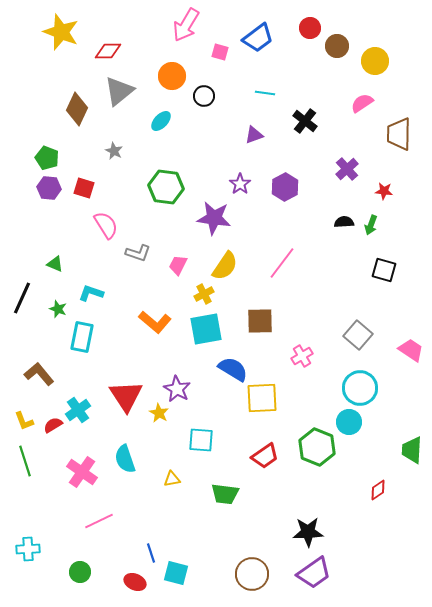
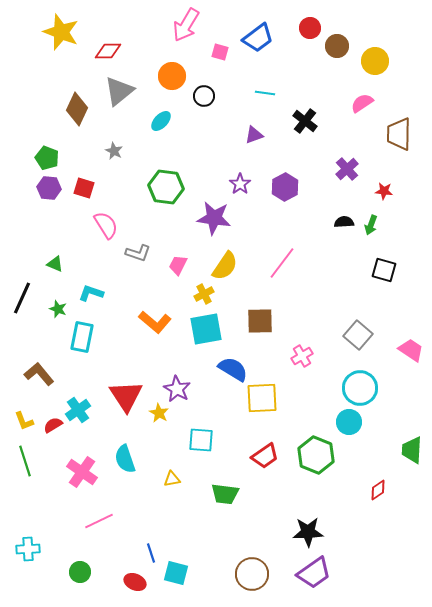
green hexagon at (317, 447): moved 1 px left, 8 px down
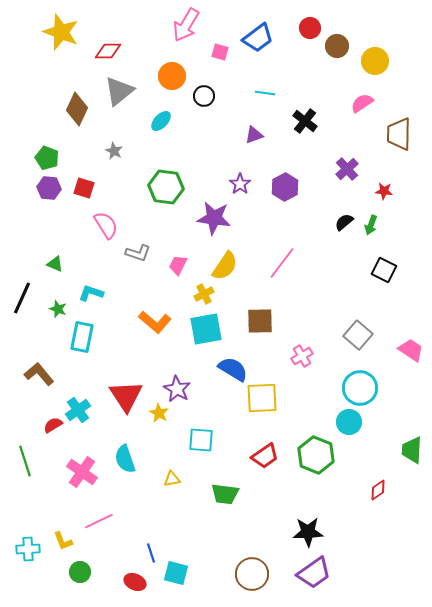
black semicircle at (344, 222): rotated 36 degrees counterclockwise
black square at (384, 270): rotated 10 degrees clockwise
yellow L-shape at (24, 421): moved 39 px right, 120 px down
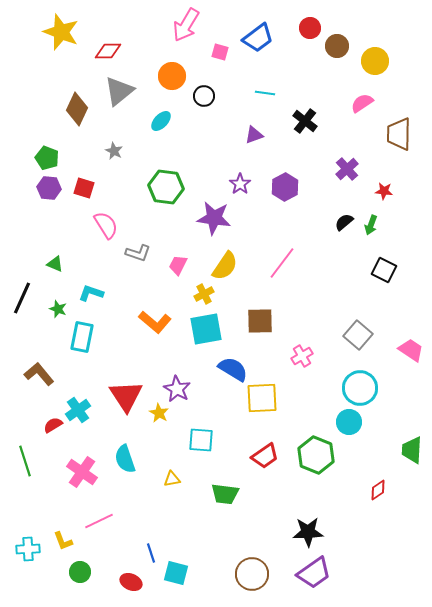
red ellipse at (135, 582): moved 4 px left
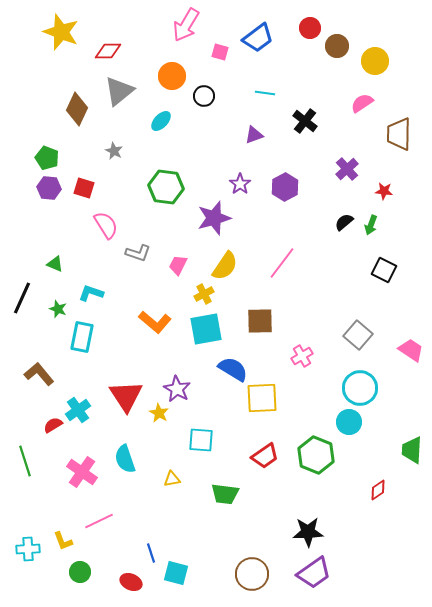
purple star at (214, 218): rotated 24 degrees counterclockwise
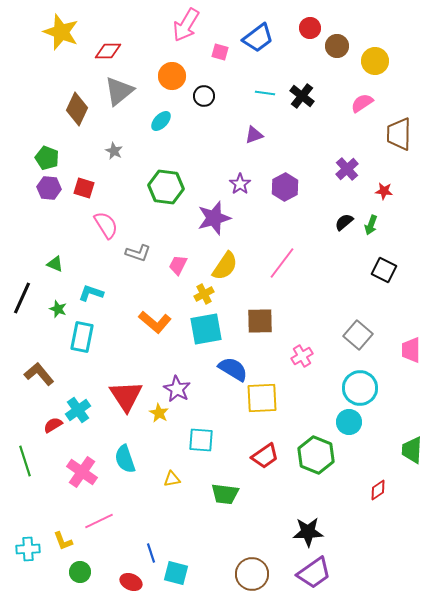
black cross at (305, 121): moved 3 px left, 25 px up
pink trapezoid at (411, 350): rotated 124 degrees counterclockwise
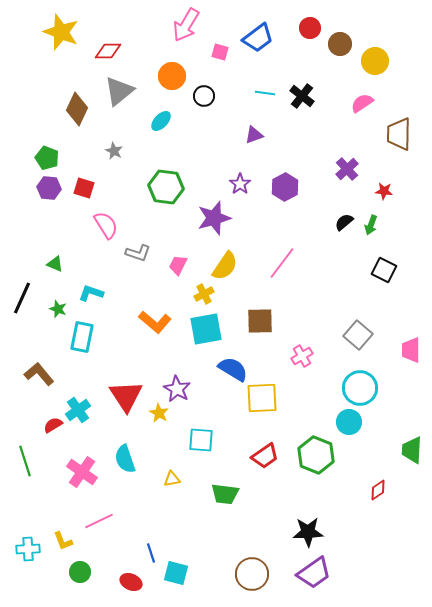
brown circle at (337, 46): moved 3 px right, 2 px up
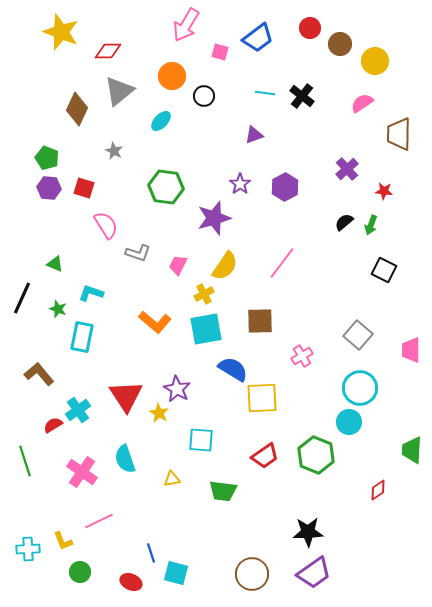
green trapezoid at (225, 494): moved 2 px left, 3 px up
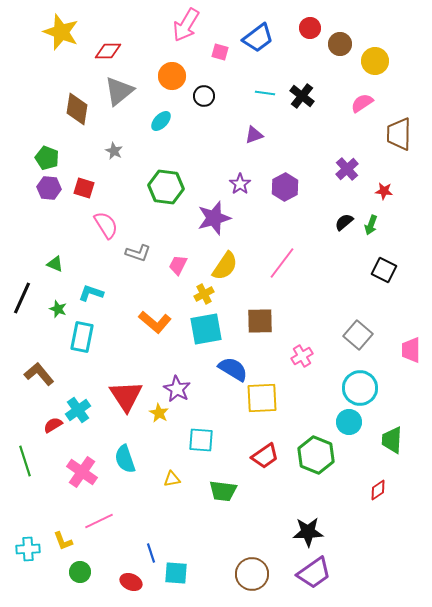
brown diamond at (77, 109): rotated 16 degrees counterclockwise
green trapezoid at (412, 450): moved 20 px left, 10 px up
cyan square at (176, 573): rotated 10 degrees counterclockwise
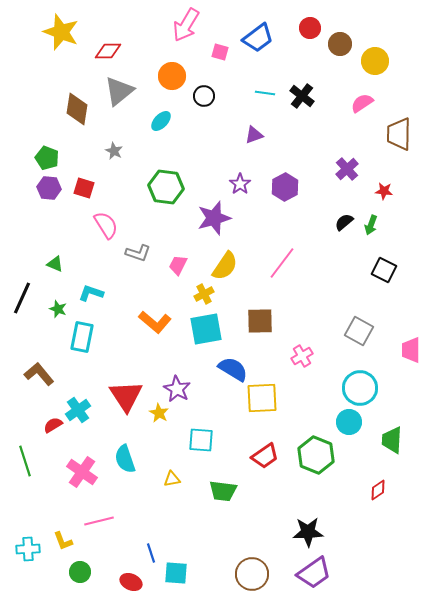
gray square at (358, 335): moved 1 px right, 4 px up; rotated 12 degrees counterclockwise
pink line at (99, 521): rotated 12 degrees clockwise
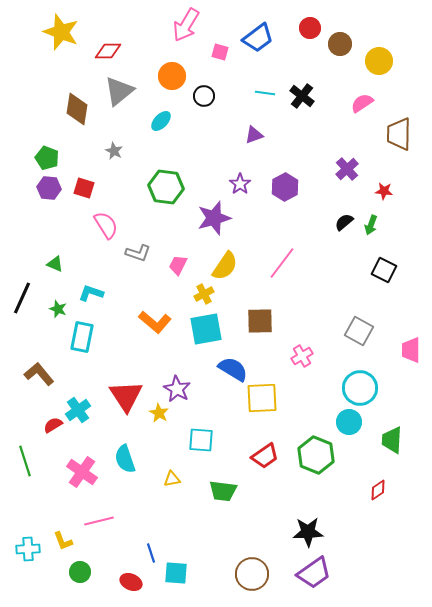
yellow circle at (375, 61): moved 4 px right
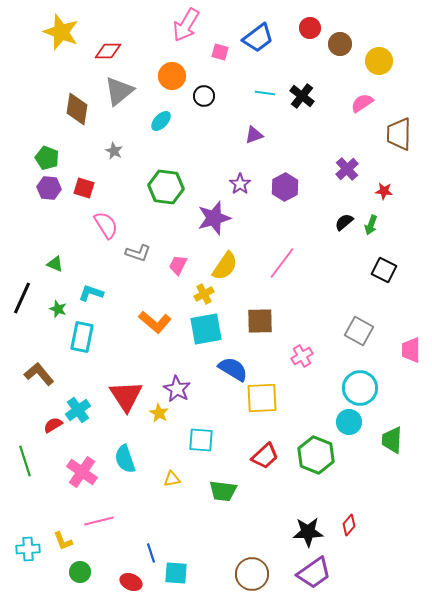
red trapezoid at (265, 456): rotated 8 degrees counterclockwise
red diamond at (378, 490): moved 29 px left, 35 px down; rotated 15 degrees counterclockwise
